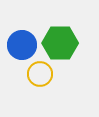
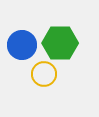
yellow circle: moved 4 px right
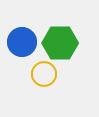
blue circle: moved 3 px up
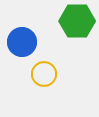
green hexagon: moved 17 px right, 22 px up
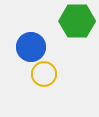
blue circle: moved 9 px right, 5 px down
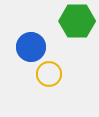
yellow circle: moved 5 px right
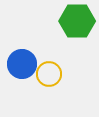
blue circle: moved 9 px left, 17 px down
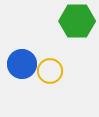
yellow circle: moved 1 px right, 3 px up
